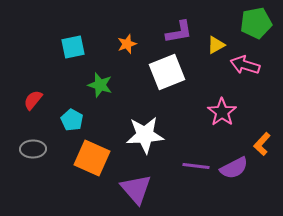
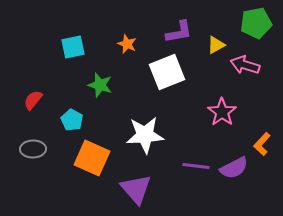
orange star: rotated 30 degrees counterclockwise
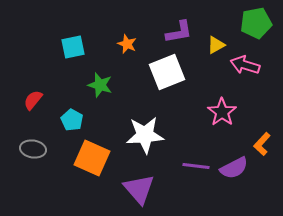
gray ellipse: rotated 10 degrees clockwise
purple triangle: moved 3 px right
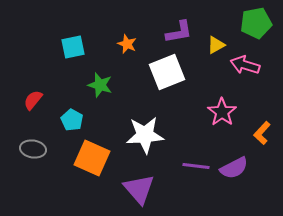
orange L-shape: moved 11 px up
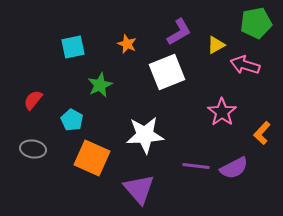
purple L-shape: rotated 20 degrees counterclockwise
green star: rotated 30 degrees clockwise
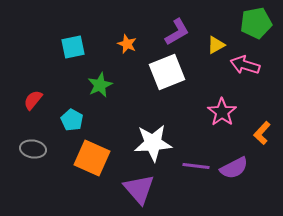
purple L-shape: moved 2 px left
white star: moved 8 px right, 8 px down
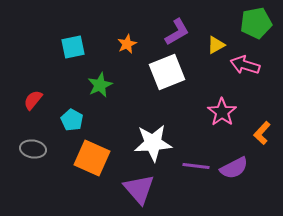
orange star: rotated 24 degrees clockwise
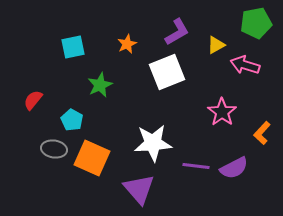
gray ellipse: moved 21 px right
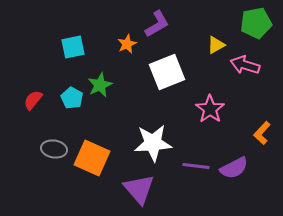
purple L-shape: moved 20 px left, 8 px up
pink star: moved 12 px left, 3 px up
cyan pentagon: moved 22 px up
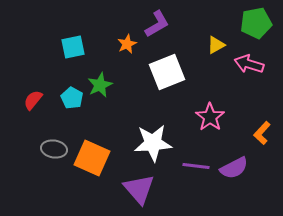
pink arrow: moved 4 px right, 1 px up
pink star: moved 8 px down
